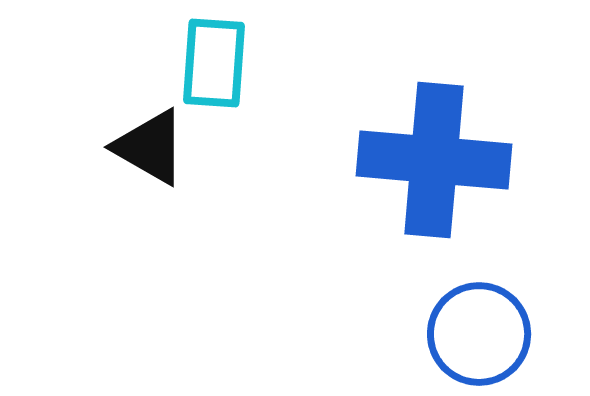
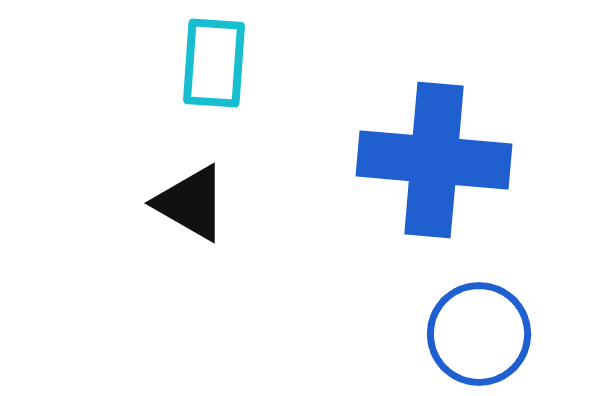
black triangle: moved 41 px right, 56 px down
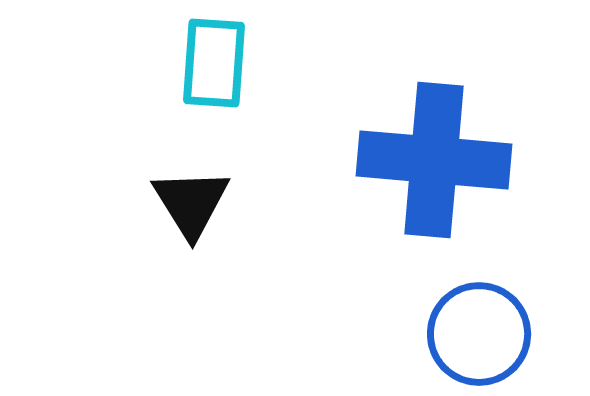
black triangle: rotated 28 degrees clockwise
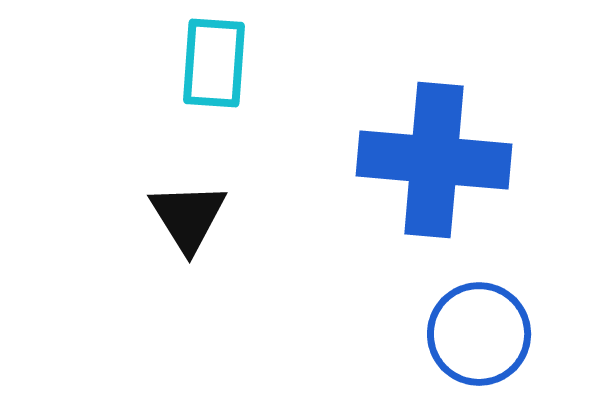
black triangle: moved 3 px left, 14 px down
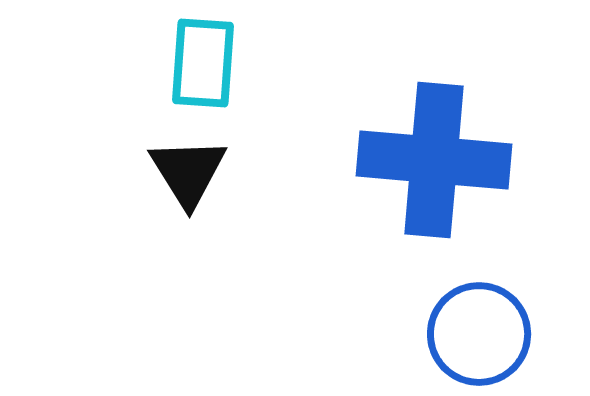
cyan rectangle: moved 11 px left
black triangle: moved 45 px up
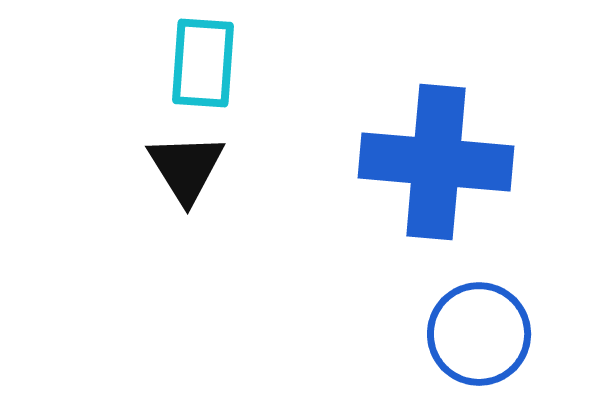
blue cross: moved 2 px right, 2 px down
black triangle: moved 2 px left, 4 px up
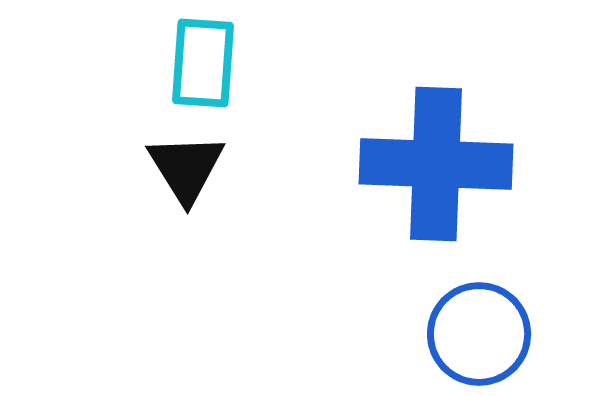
blue cross: moved 2 px down; rotated 3 degrees counterclockwise
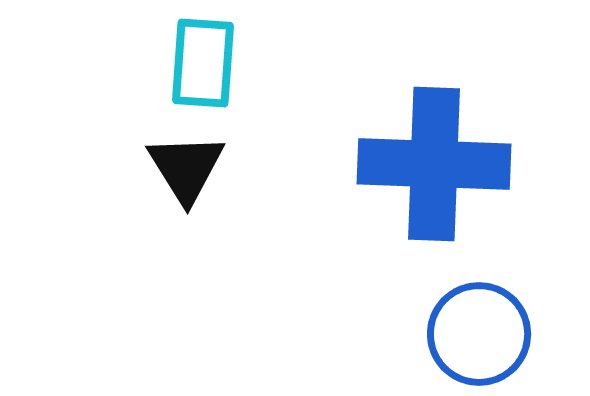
blue cross: moved 2 px left
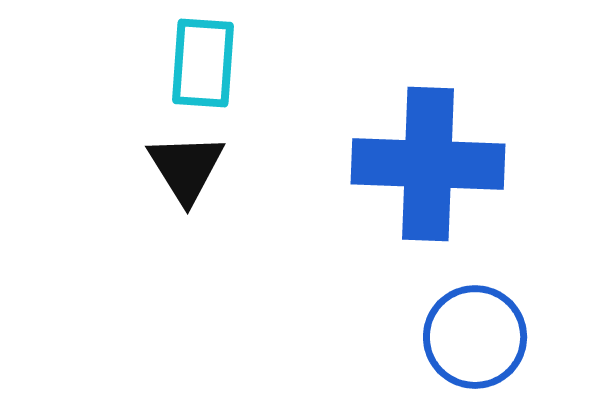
blue cross: moved 6 px left
blue circle: moved 4 px left, 3 px down
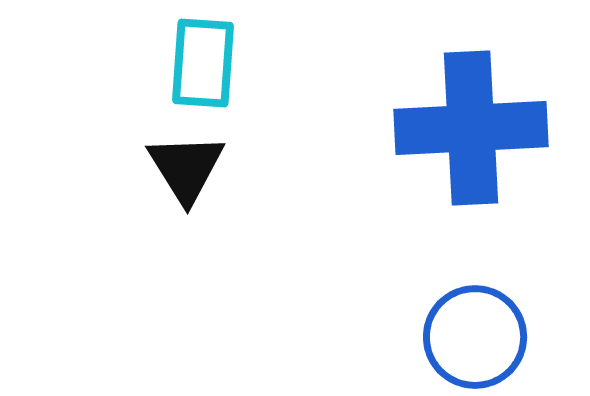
blue cross: moved 43 px right, 36 px up; rotated 5 degrees counterclockwise
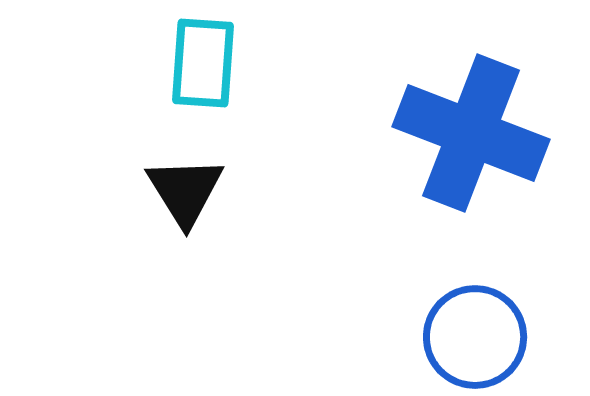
blue cross: moved 5 px down; rotated 24 degrees clockwise
black triangle: moved 1 px left, 23 px down
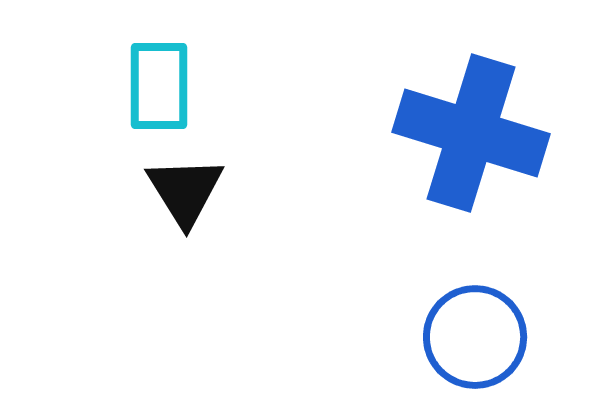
cyan rectangle: moved 44 px left, 23 px down; rotated 4 degrees counterclockwise
blue cross: rotated 4 degrees counterclockwise
